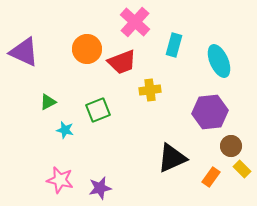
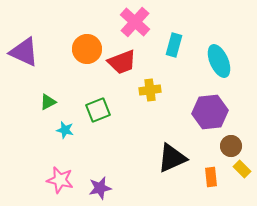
orange rectangle: rotated 42 degrees counterclockwise
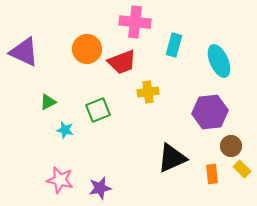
pink cross: rotated 36 degrees counterclockwise
yellow cross: moved 2 px left, 2 px down
orange rectangle: moved 1 px right, 3 px up
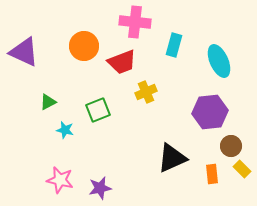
orange circle: moved 3 px left, 3 px up
yellow cross: moved 2 px left; rotated 15 degrees counterclockwise
